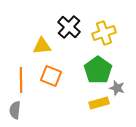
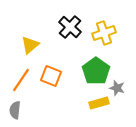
black cross: moved 1 px right
yellow triangle: moved 12 px left, 1 px up; rotated 36 degrees counterclockwise
green pentagon: moved 2 px left, 1 px down
orange line: rotated 35 degrees clockwise
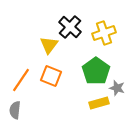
yellow triangle: moved 19 px right; rotated 12 degrees counterclockwise
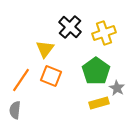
yellow triangle: moved 4 px left, 4 px down
gray star: rotated 14 degrees clockwise
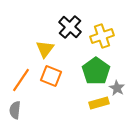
yellow cross: moved 2 px left, 3 px down
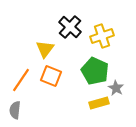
green pentagon: moved 1 px left; rotated 12 degrees counterclockwise
gray star: moved 1 px left
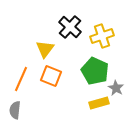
orange line: moved 1 px up; rotated 10 degrees counterclockwise
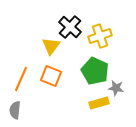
yellow cross: moved 2 px left
yellow triangle: moved 6 px right, 3 px up
gray star: rotated 21 degrees counterclockwise
